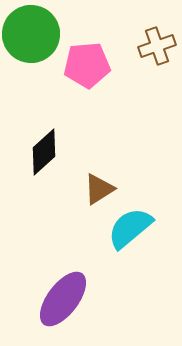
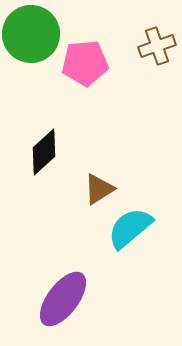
pink pentagon: moved 2 px left, 2 px up
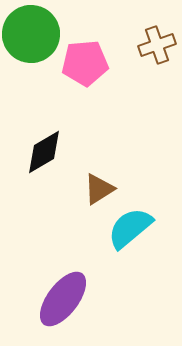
brown cross: moved 1 px up
black diamond: rotated 12 degrees clockwise
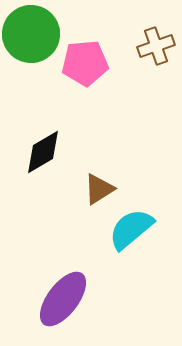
brown cross: moved 1 px left, 1 px down
black diamond: moved 1 px left
cyan semicircle: moved 1 px right, 1 px down
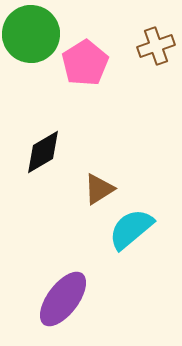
pink pentagon: rotated 27 degrees counterclockwise
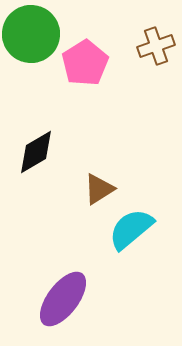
black diamond: moved 7 px left
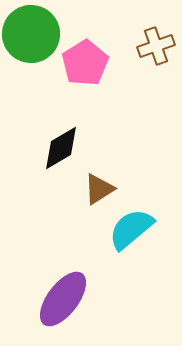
black diamond: moved 25 px right, 4 px up
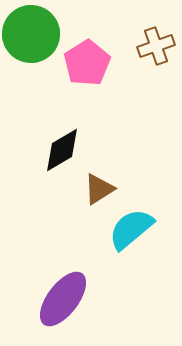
pink pentagon: moved 2 px right
black diamond: moved 1 px right, 2 px down
